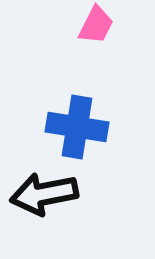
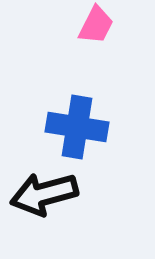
black arrow: rotated 4 degrees counterclockwise
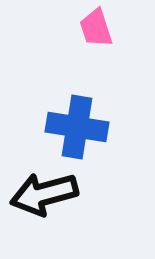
pink trapezoid: moved 3 px down; rotated 135 degrees clockwise
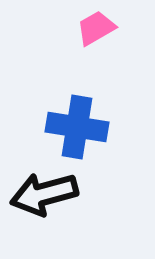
pink trapezoid: rotated 78 degrees clockwise
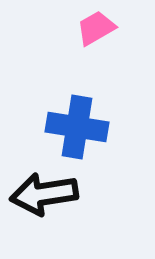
black arrow: rotated 6 degrees clockwise
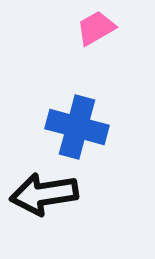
blue cross: rotated 6 degrees clockwise
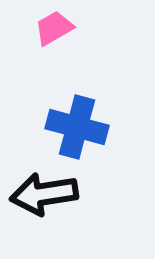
pink trapezoid: moved 42 px left
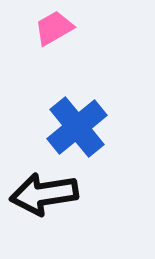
blue cross: rotated 36 degrees clockwise
